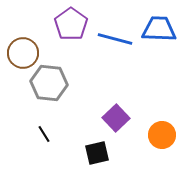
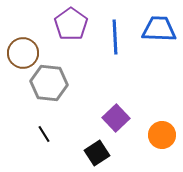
blue line: moved 2 px up; rotated 72 degrees clockwise
black square: rotated 20 degrees counterclockwise
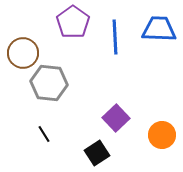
purple pentagon: moved 2 px right, 2 px up
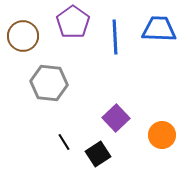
brown circle: moved 17 px up
black line: moved 20 px right, 8 px down
black square: moved 1 px right, 1 px down
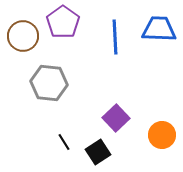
purple pentagon: moved 10 px left
black square: moved 2 px up
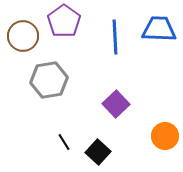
purple pentagon: moved 1 px right, 1 px up
gray hexagon: moved 3 px up; rotated 15 degrees counterclockwise
purple square: moved 14 px up
orange circle: moved 3 px right, 1 px down
black square: rotated 15 degrees counterclockwise
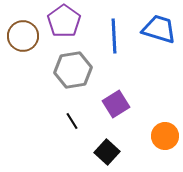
blue trapezoid: rotated 15 degrees clockwise
blue line: moved 1 px left, 1 px up
gray hexagon: moved 24 px right, 10 px up
purple square: rotated 12 degrees clockwise
black line: moved 8 px right, 21 px up
black square: moved 9 px right
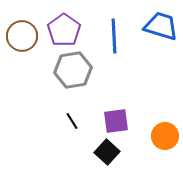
purple pentagon: moved 9 px down
blue trapezoid: moved 2 px right, 3 px up
brown circle: moved 1 px left
purple square: moved 17 px down; rotated 24 degrees clockwise
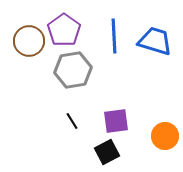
blue trapezoid: moved 6 px left, 15 px down
brown circle: moved 7 px right, 5 px down
black square: rotated 20 degrees clockwise
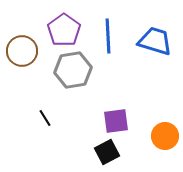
blue line: moved 6 px left
brown circle: moved 7 px left, 10 px down
black line: moved 27 px left, 3 px up
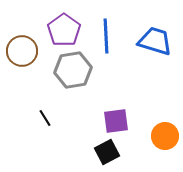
blue line: moved 2 px left
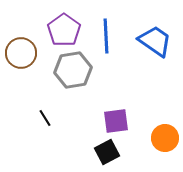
blue trapezoid: rotated 18 degrees clockwise
brown circle: moved 1 px left, 2 px down
orange circle: moved 2 px down
